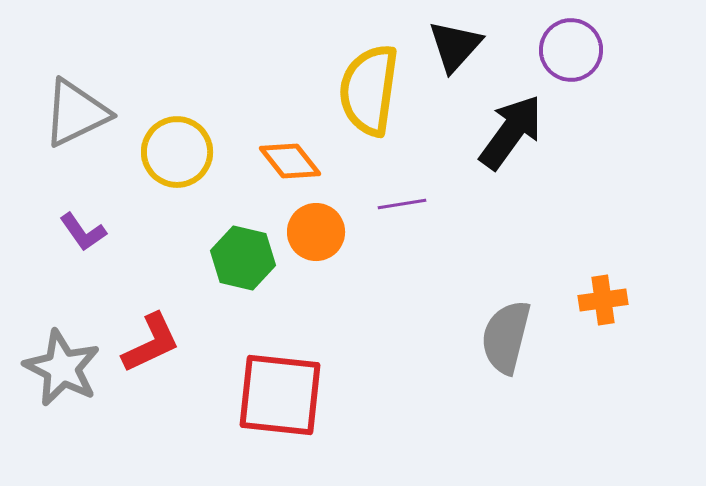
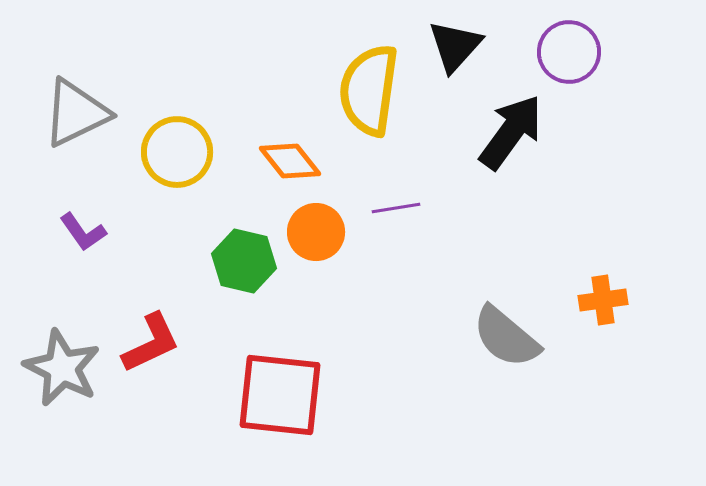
purple circle: moved 2 px left, 2 px down
purple line: moved 6 px left, 4 px down
green hexagon: moved 1 px right, 3 px down
gray semicircle: rotated 64 degrees counterclockwise
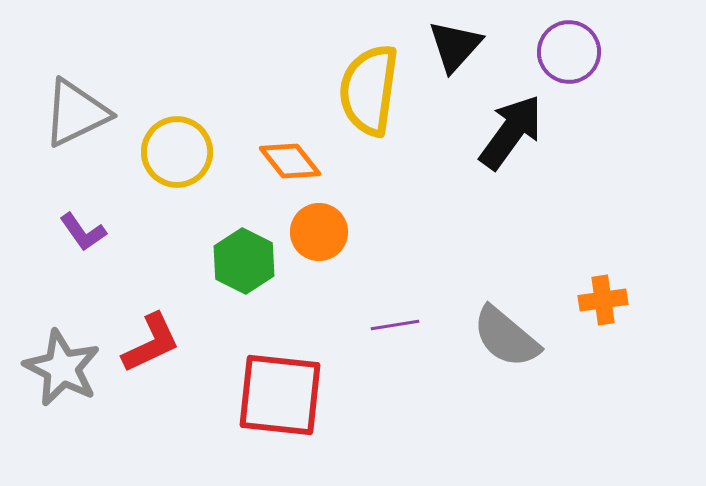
purple line: moved 1 px left, 117 px down
orange circle: moved 3 px right
green hexagon: rotated 14 degrees clockwise
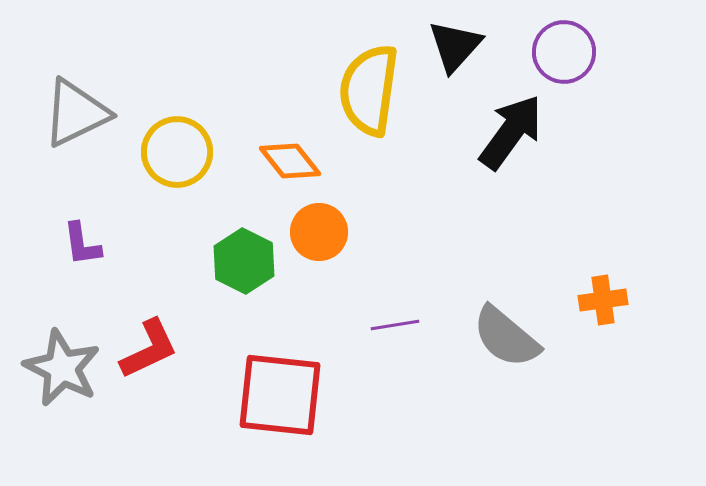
purple circle: moved 5 px left
purple L-shape: moved 1 px left, 12 px down; rotated 27 degrees clockwise
red L-shape: moved 2 px left, 6 px down
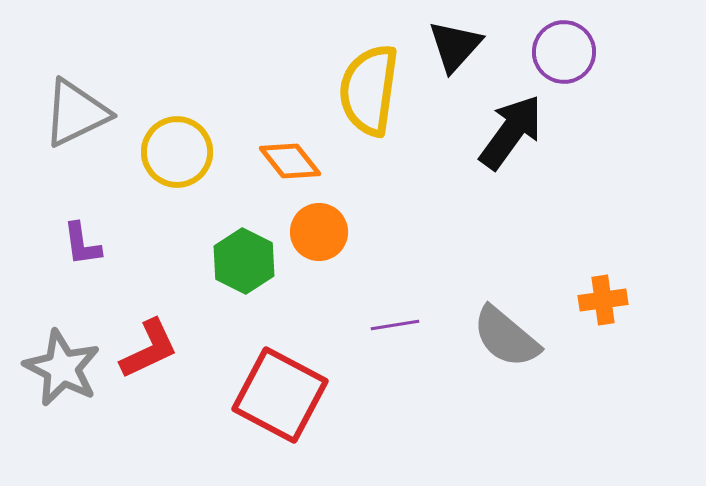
red square: rotated 22 degrees clockwise
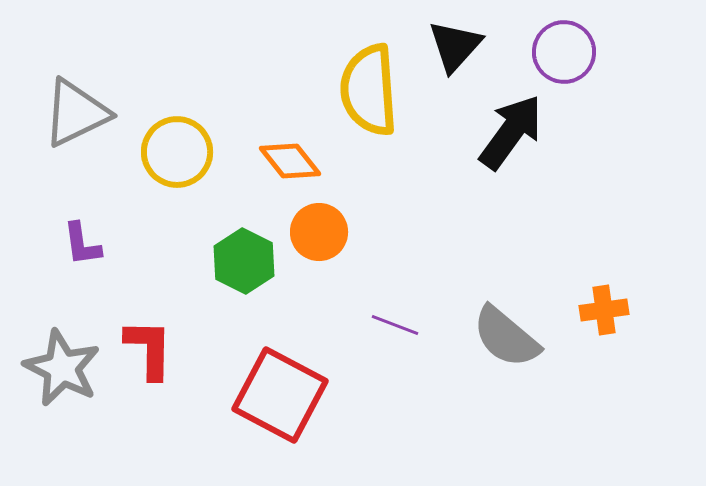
yellow semicircle: rotated 12 degrees counterclockwise
orange cross: moved 1 px right, 10 px down
purple line: rotated 30 degrees clockwise
red L-shape: rotated 64 degrees counterclockwise
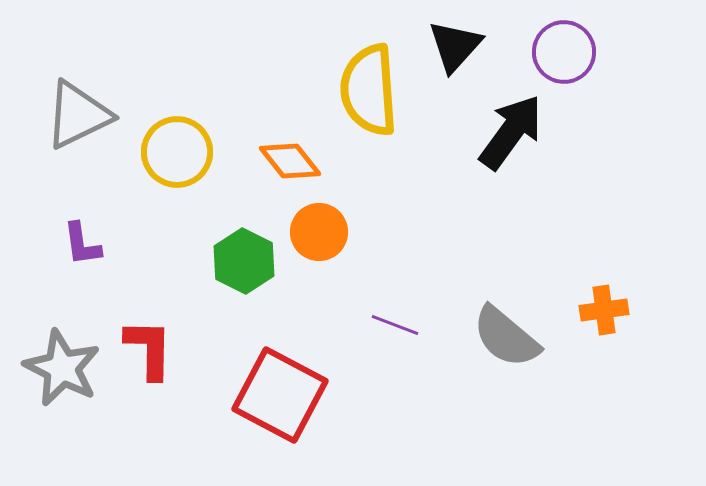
gray triangle: moved 2 px right, 2 px down
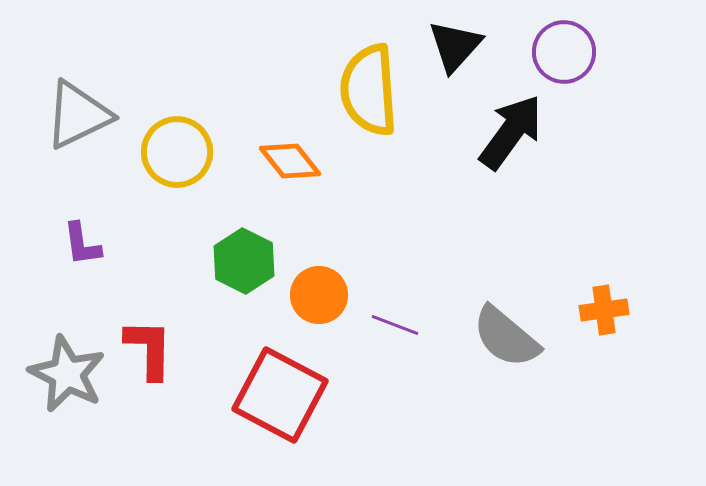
orange circle: moved 63 px down
gray star: moved 5 px right, 6 px down
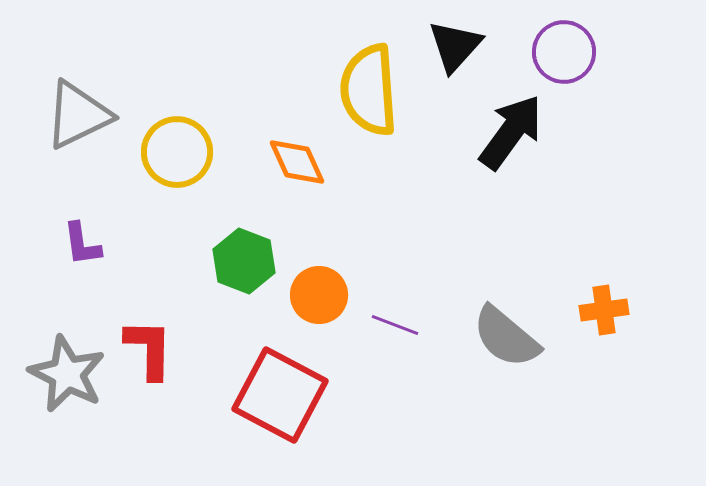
orange diamond: moved 7 px right, 1 px down; rotated 14 degrees clockwise
green hexagon: rotated 6 degrees counterclockwise
